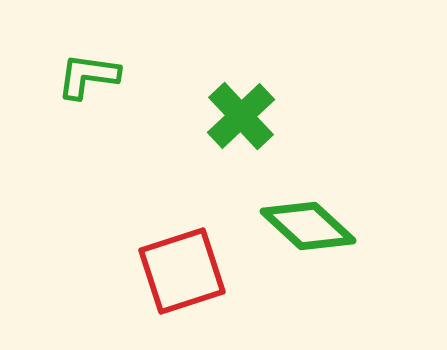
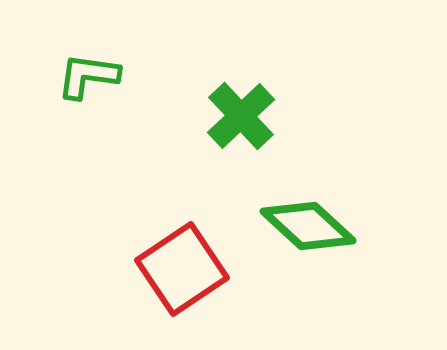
red square: moved 2 px up; rotated 16 degrees counterclockwise
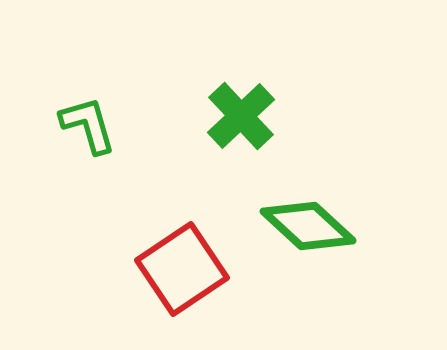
green L-shape: moved 49 px down; rotated 66 degrees clockwise
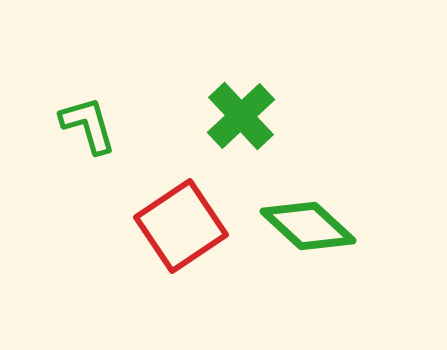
red square: moved 1 px left, 43 px up
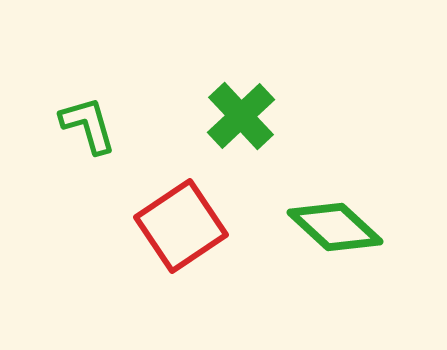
green diamond: moved 27 px right, 1 px down
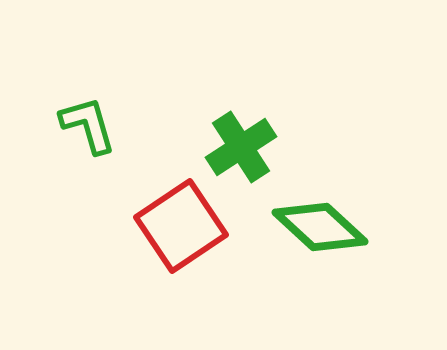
green cross: moved 31 px down; rotated 10 degrees clockwise
green diamond: moved 15 px left
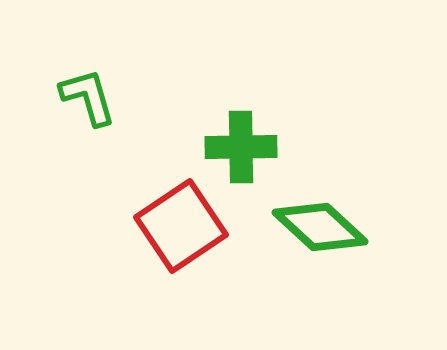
green L-shape: moved 28 px up
green cross: rotated 32 degrees clockwise
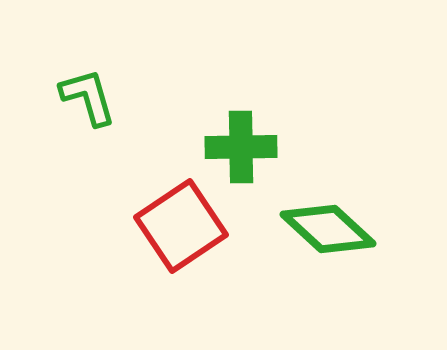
green diamond: moved 8 px right, 2 px down
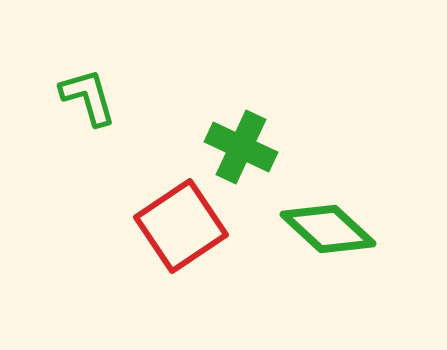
green cross: rotated 26 degrees clockwise
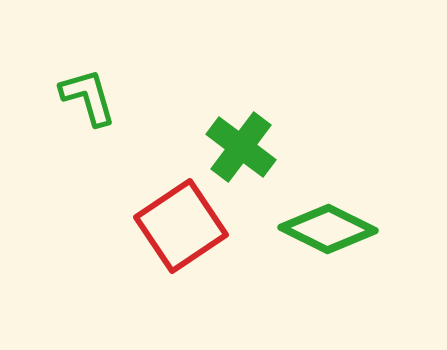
green cross: rotated 12 degrees clockwise
green diamond: rotated 16 degrees counterclockwise
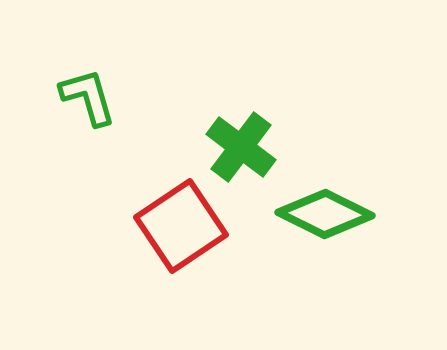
green diamond: moved 3 px left, 15 px up
